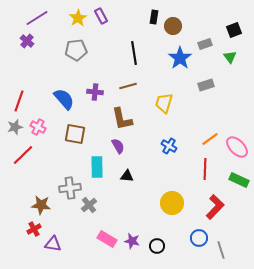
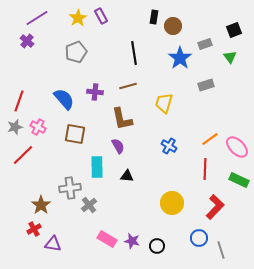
gray pentagon at (76, 50): moved 2 px down; rotated 15 degrees counterclockwise
brown star at (41, 205): rotated 30 degrees clockwise
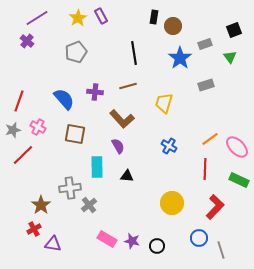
brown L-shape at (122, 119): rotated 30 degrees counterclockwise
gray star at (15, 127): moved 2 px left, 3 px down
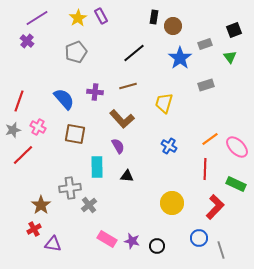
black line at (134, 53): rotated 60 degrees clockwise
green rectangle at (239, 180): moved 3 px left, 4 px down
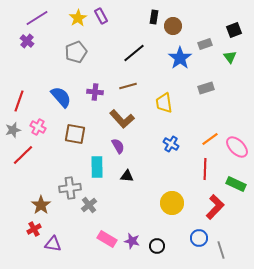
gray rectangle at (206, 85): moved 3 px down
blue semicircle at (64, 99): moved 3 px left, 2 px up
yellow trapezoid at (164, 103): rotated 25 degrees counterclockwise
blue cross at (169, 146): moved 2 px right, 2 px up
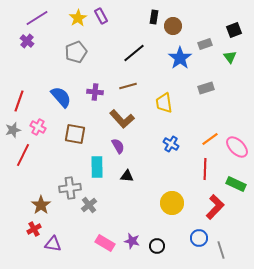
red line at (23, 155): rotated 20 degrees counterclockwise
pink rectangle at (107, 239): moved 2 px left, 4 px down
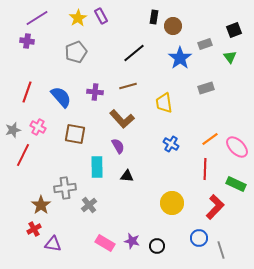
purple cross at (27, 41): rotated 32 degrees counterclockwise
red line at (19, 101): moved 8 px right, 9 px up
gray cross at (70, 188): moved 5 px left
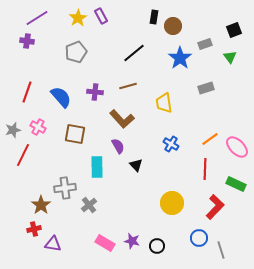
black triangle at (127, 176): moved 9 px right, 11 px up; rotated 40 degrees clockwise
red cross at (34, 229): rotated 16 degrees clockwise
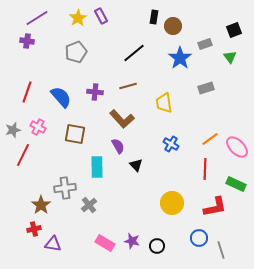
red L-shape at (215, 207): rotated 35 degrees clockwise
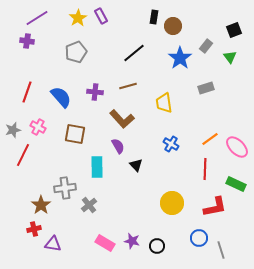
gray rectangle at (205, 44): moved 1 px right, 2 px down; rotated 32 degrees counterclockwise
